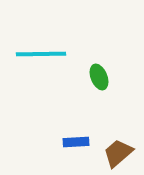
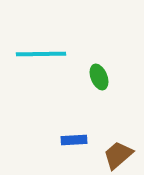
blue rectangle: moved 2 px left, 2 px up
brown trapezoid: moved 2 px down
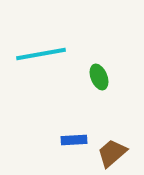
cyan line: rotated 9 degrees counterclockwise
brown trapezoid: moved 6 px left, 2 px up
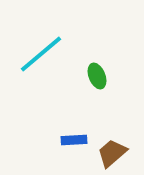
cyan line: rotated 30 degrees counterclockwise
green ellipse: moved 2 px left, 1 px up
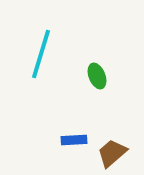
cyan line: rotated 33 degrees counterclockwise
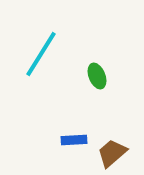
cyan line: rotated 15 degrees clockwise
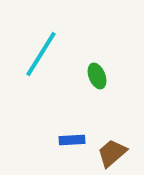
blue rectangle: moved 2 px left
